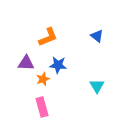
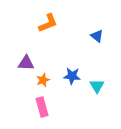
orange L-shape: moved 14 px up
blue star: moved 14 px right, 11 px down
orange star: moved 1 px down
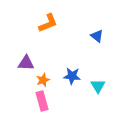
cyan triangle: moved 1 px right
pink rectangle: moved 6 px up
